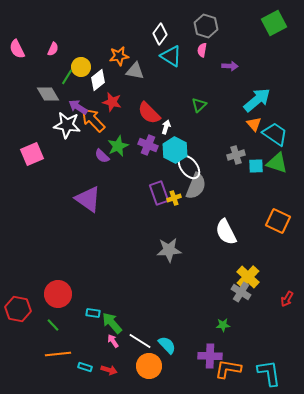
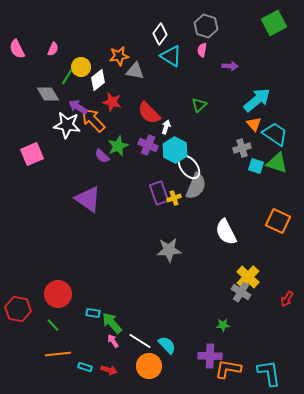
gray cross at (236, 155): moved 6 px right, 7 px up
cyan square at (256, 166): rotated 21 degrees clockwise
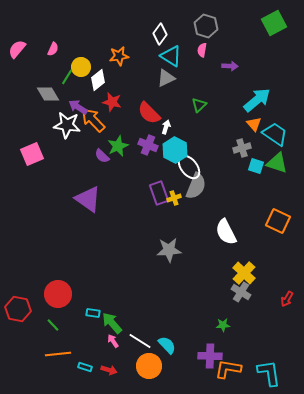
pink semicircle at (17, 49): rotated 66 degrees clockwise
gray triangle at (135, 71): moved 31 px right, 7 px down; rotated 36 degrees counterclockwise
yellow cross at (248, 277): moved 4 px left, 4 px up
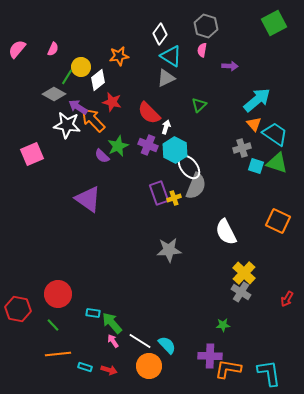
gray diamond at (48, 94): moved 6 px right; rotated 30 degrees counterclockwise
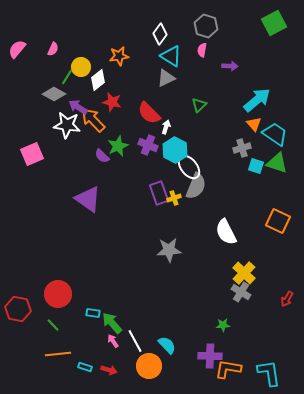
white line at (140, 341): moved 5 px left; rotated 30 degrees clockwise
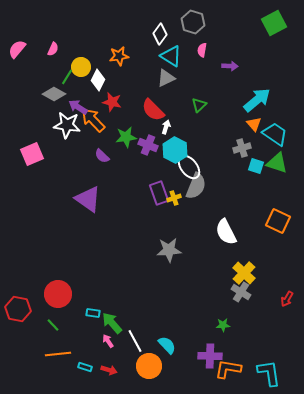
gray hexagon at (206, 26): moved 13 px left, 4 px up
white diamond at (98, 80): rotated 25 degrees counterclockwise
red semicircle at (149, 113): moved 4 px right, 3 px up
green star at (118, 146): moved 8 px right, 9 px up; rotated 15 degrees clockwise
pink arrow at (113, 341): moved 5 px left
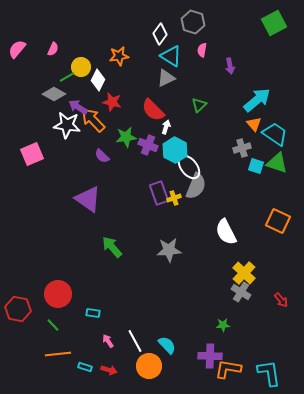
purple arrow at (230, 66): rotated 77 degrees clockwise
green line at (67, 77): rotated 28 degrees clockwise
red arrow at (287, 299): moved 6 px left, 1 px down; rotated 70 degrees counterclockwise
green arrow at (112, 323): moved 76 px up
